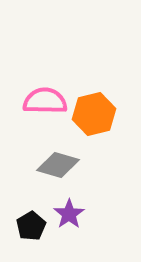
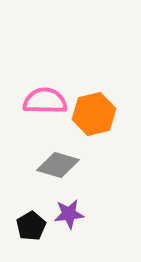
purple star: rotated 28 degrees clockwise
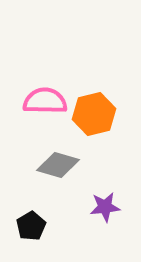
purple star: moved 36 px right, 7 px up
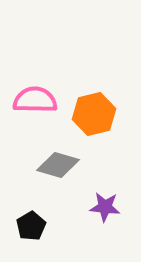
pink semicircle: moved 10 px left, 1 px up
purple star: rotated 12 degrees clockwise
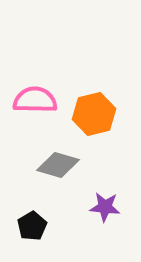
black pentagon: moved 1 px right
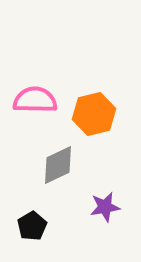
gray diamond: rotated 42 degrees counterclockwise
purple star: rotated 16 degrees counterclockwise
